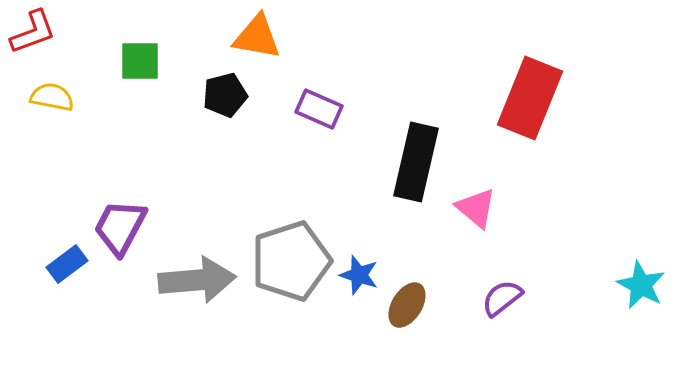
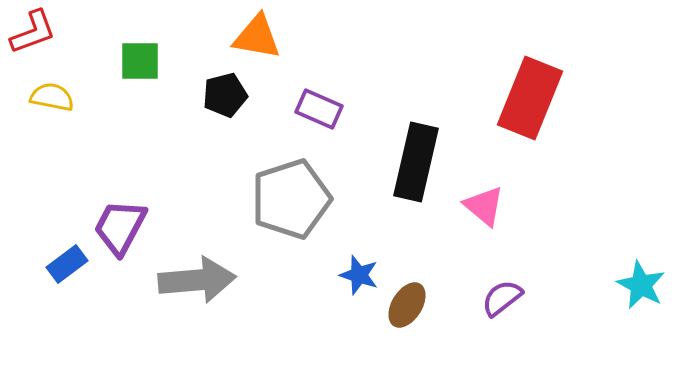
pink triangle: moved 8 px right, 2 px up
gray pentagon: moved 62 px up
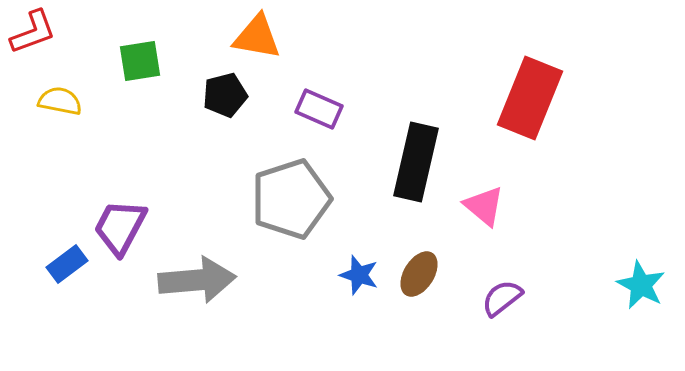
green square: rotated 9 degrees counterclockwise
yellow semicircle: moved 8 px right, 4 px down
brown ellipse: moved 12 px right, 31 px up
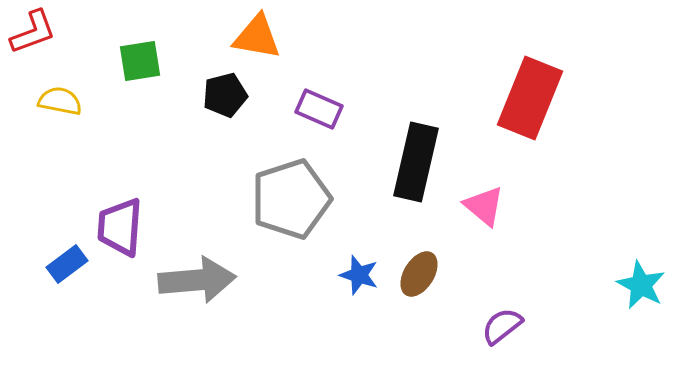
purple trapezoid: rotated 24 degrees counterclockwise
purple semicircle: moved 28 px down
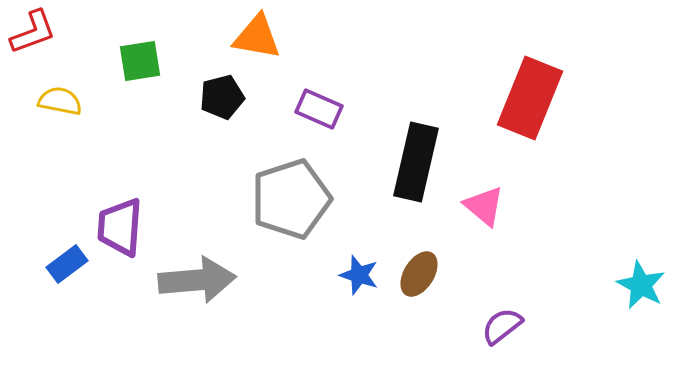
black pentagon: moved 3 px left, 2 px down
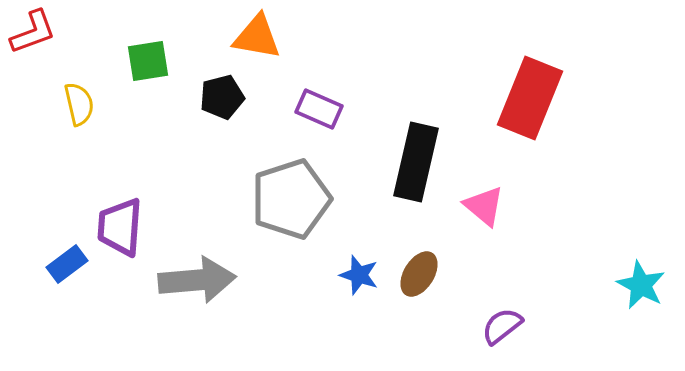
green square: moved 8 px right
yellow semicircle: moved 19 px right, 3 px down; rotated 66 degrees clockwise
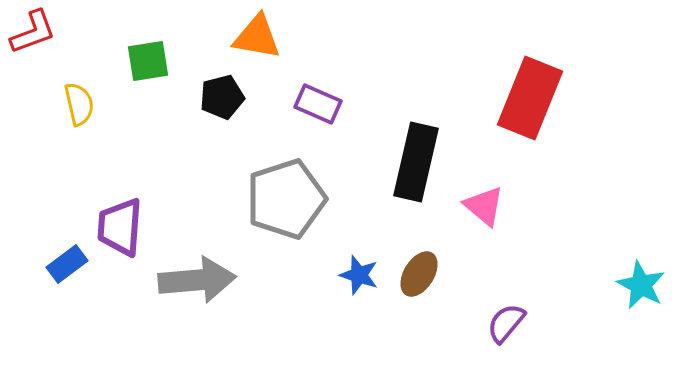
purple rectangle: moved 1 px left, 5 px up
gray pentagon: moved 5 px left
purple semicircle: moved 4 px right, 3 px up; rotated 12 degrees counterclockwise
